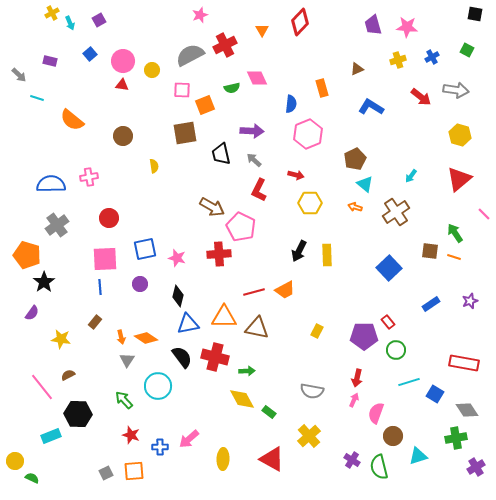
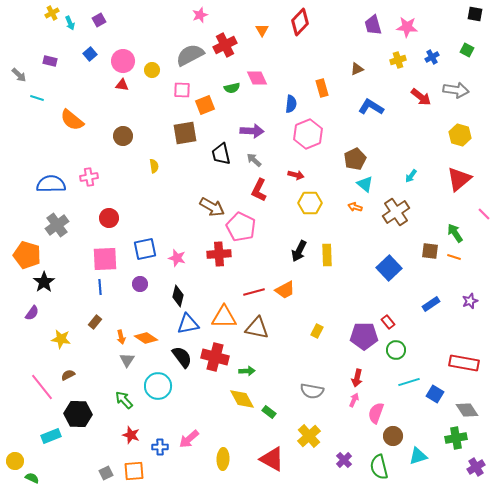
purple cross at (352, 460): moved 8 px left; rotated 14 degrees clockwise
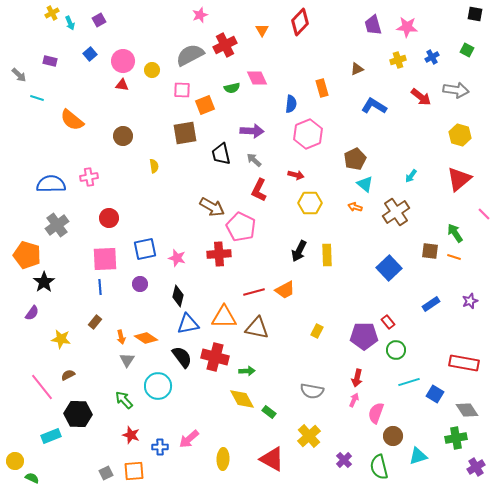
blue L-shape at (371, 107): moved 3 px right, 1 px up
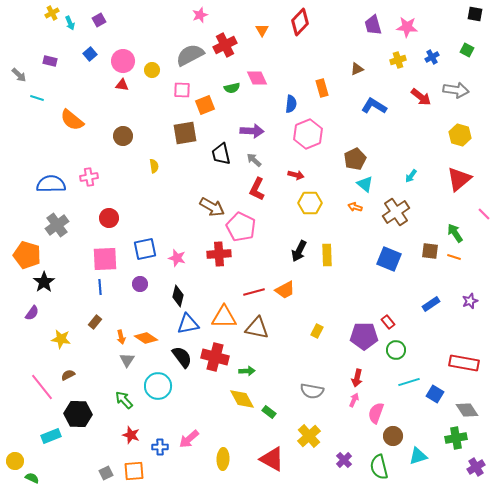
red L-shape at (259, 190): moved 2 px left, 1 px up
blue square at (389, 268): moved 9 px up; rotated 25 degrees counterclockwise
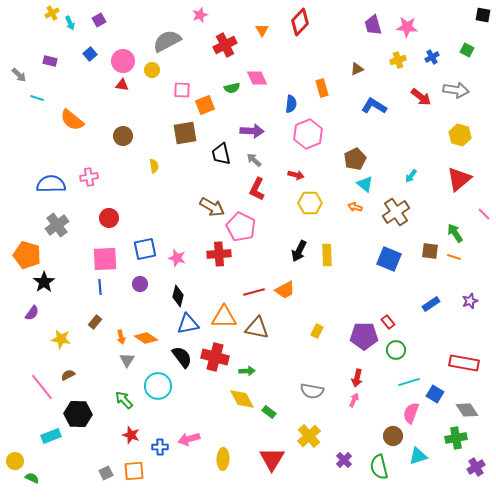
black square at (475, 14): moved 8 px right, 1 px down
gray semicircle at (190, 55): moved 23 px left, 14 px up
pink semicircle at (376, 413): moved 35 px right
pink arrow at (189, 439): rotated 25 degrees clockwise
red triangle at (272, 459): rotated 32 degrees clockwise
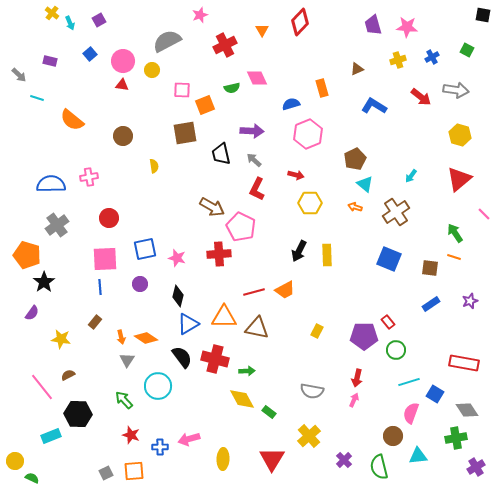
yellow cross at (52, 13): rotated 24 degrees counterclockwise
blue semicircle at (291, 104): rotated 114 degrees counterclockwise
brown square at (430, 251): moved 17 px down
blue triangle at (188, 324): rotated 20 degrees counterclockwise
red cross at (215, 357): moved 2 px down
cyan triangle at (418, 456): rotated 12 degrees clockwise
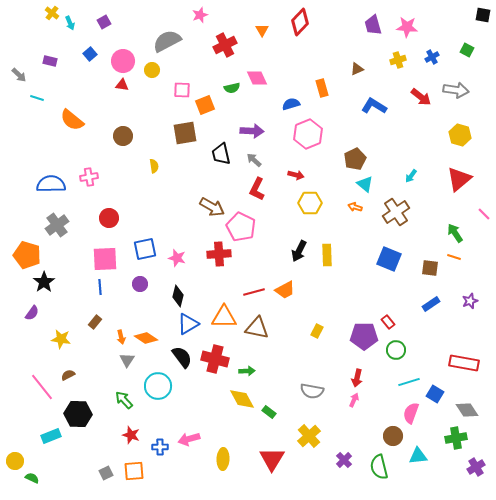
purple square at (99, 20): moved 5 px right, 2 px down
